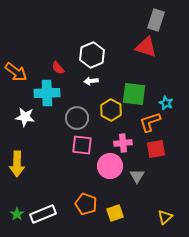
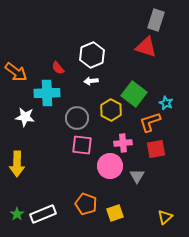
green square: rotated 30 degrees clockwise
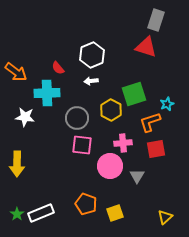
green square: rotated 35 degrees clockwise
cyan star: moved 1 px right, 1 px down; rotated 24 degrees clockwise
white rectangle: moved 2 px left, 1 px up
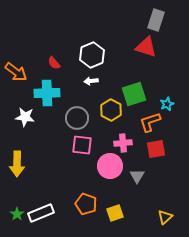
red semicircle: moved 4 px left, 5 px up
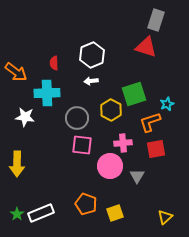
red semicircle: rotated 40 degrees clockwise
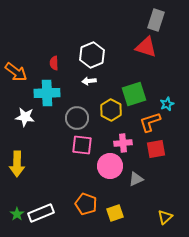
white arrow: moved 2 px left
gray triangle: moved 1 px left, 3 px down; rotated 35 degrees clockwise
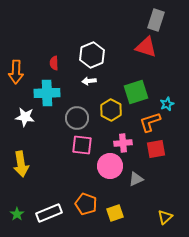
orange arrow: rotated 55 degrees clockwise
green square: moved 2 px right, 2 px up
yellow arrow: moved 4 px right; rotated 10 degrees counterclockwise
white rectangle: moved 8 px right
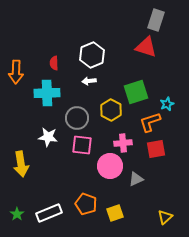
white star: moved 23 px right, 20 px down
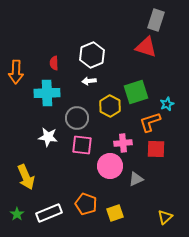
yellow hexagon: moved 1 px left, 4 px up
red square: rotated 12 degrees clockwise
yellow arrow: moved 5 px right, 13 px down; rotated 15 degrees counterclockwise
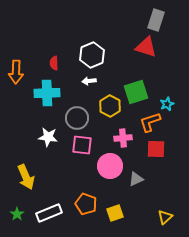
pink cross: moved 5 px up
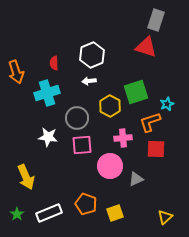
orange arrow: rotated 20 degrees counterclockwise
cyan cross: rotated 15 degrees counterclockwise
pink square: rotated 10 degrees counterclockwise
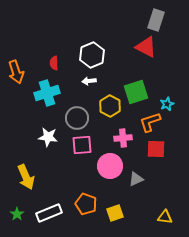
red triangle: rotated 10 degrees clockwise
yellow triangle: rotated 49 degrees clockwise
